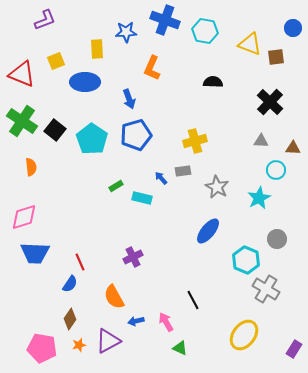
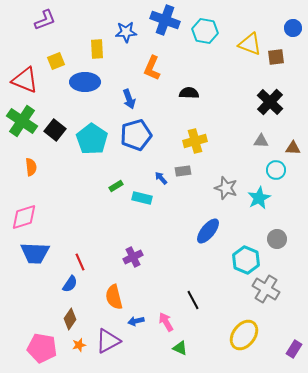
red triangle at (22, 74): moved 3 px right, 6 px down
black semicircle at (213, 82): moved 24 px left, 11 px down
gray star at (217, 187): moved 9 px right, 1 px down; rotated 10 degrees counterclockwise
orange semicircle at (114, 297): rotated 15 degrees clockwise
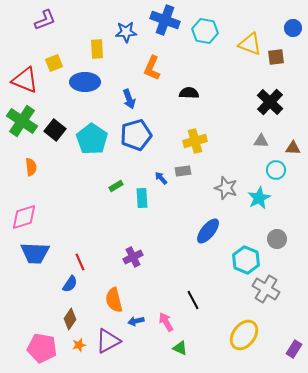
yellow square at (56, 61): moved 2 px left, 2 px down
cyan rectangle at (142, 198): rotated 72 degrees clockwise
orange semicircle at (114, 297): moved 3 px down
